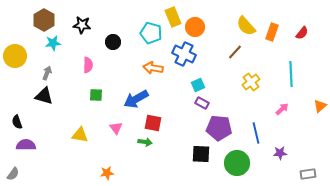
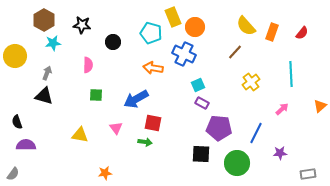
blue line: rotated 40 degrees clockwise
orange star: moved 2 px left
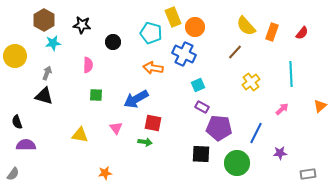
purple rectangle: moved 4 px down
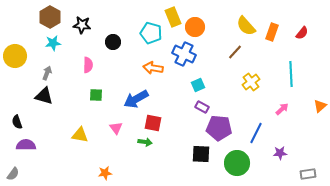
brown hexagon: moved 6 px right, 3 px up
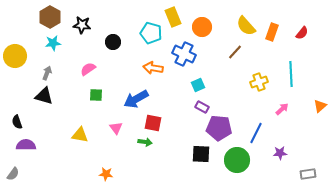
orange circle: moved 7 px right
pink semicircle: moved 4 px down; rotated 126 degrees counterclockwise
yellow cross: moved 8 px right; rotated 18 degrees clockwise
green circle: moved 3 px up
orange star: moved 1 px right, 1 px down; rotated 16 degrees clockwise
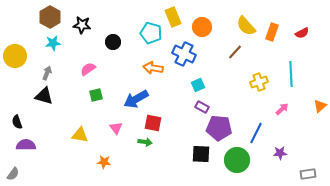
red semicircle: rotated 24 degrees clockwise
green square: rotated 16 degrees counterclockwise
orange star: moved 2 px left, 12 px up
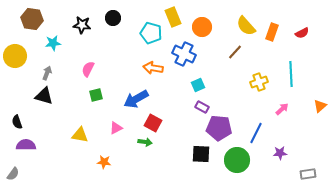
brown hexagon: moved 18 px left, 2 px down; rotated 20 degrees counterclockwise
black circle: moved 24 px up
pink semicircle: rotated 28 degrees counterclockwise
red square: rotated 18 degrees clockwise
pink triangle: rotated 40 degrees clockwise
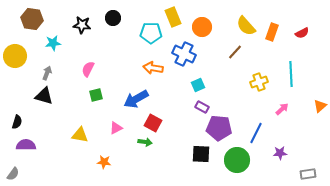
cyan pentagon: rotated 15 degrees counterclockwise
black semicircle: rotated 144 degrees counterclockwise
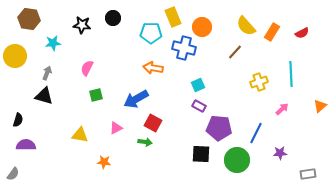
brown hexagon: moved 3 px left
orange rectangle: rotated 12 degrees clockwise
blue cross: moved 6 px up; rotated 10 degrees counterclockwise
pink semicircle: moved 1 px left, 1 px up
purple rectangle: moved 3 px left, 1 px up
black semicircle: moved 1 px right, 2 px up
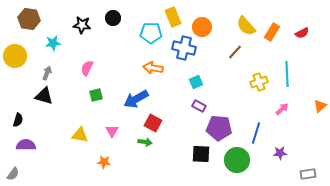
cyan line: moved 4 px left
cyan square: moved 2 px left, 3 px up
pink triangle: moved 4 px left, 3 px down; rotated 32 degrees counterclockwise
blue line: rotated 10 degrees counterclockwise
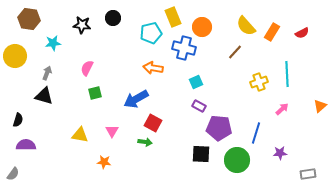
cyan pentagon: rotated 15 degrees counterclockwise
green square: moved 1 px left, 2 px up
